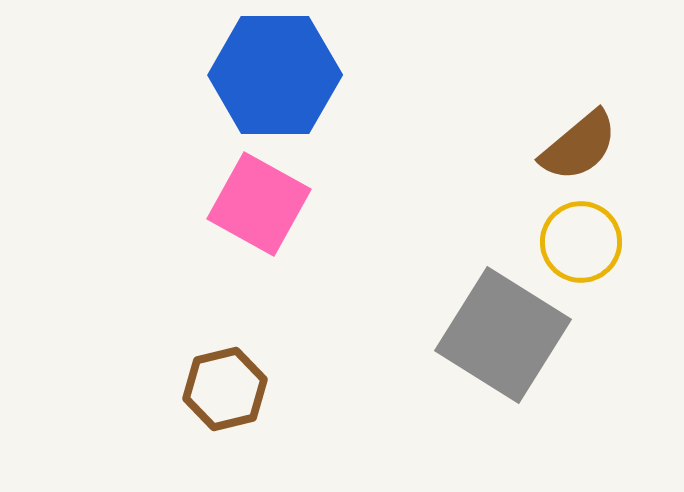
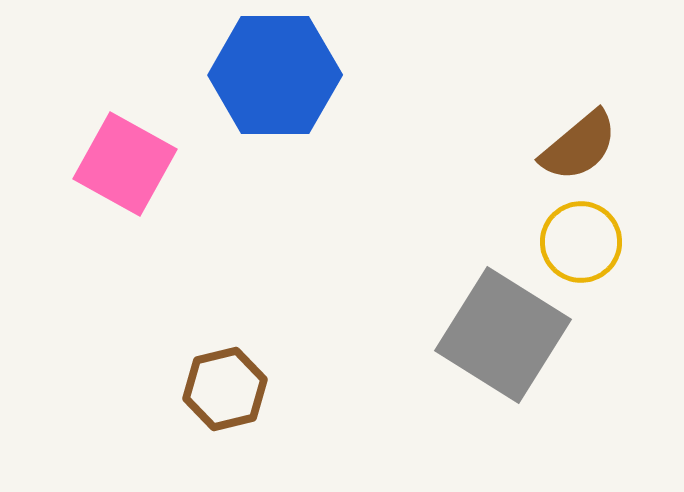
pink square: moved 134 px left, 40 px up
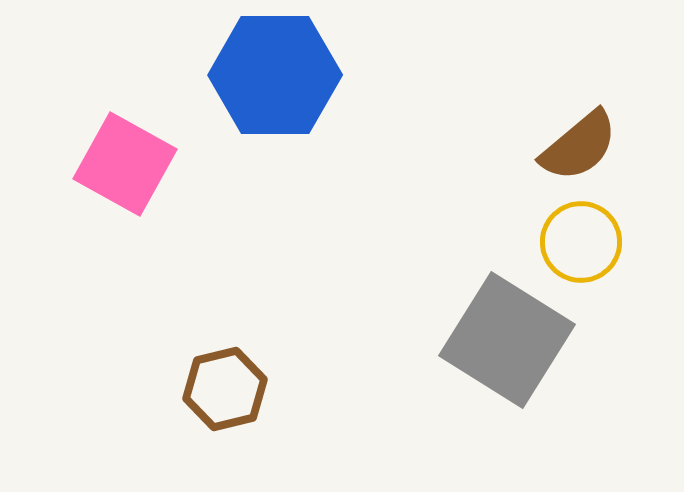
gray square: moved 4 px right, 5 px down
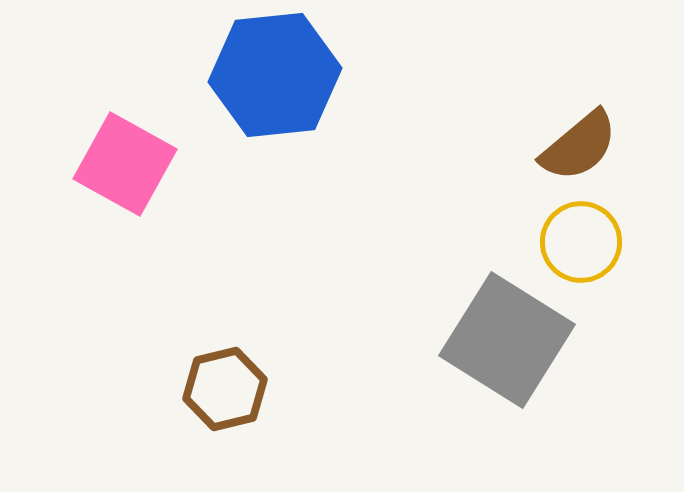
blue hexagon: rotated 6 degrees counterclockwise
